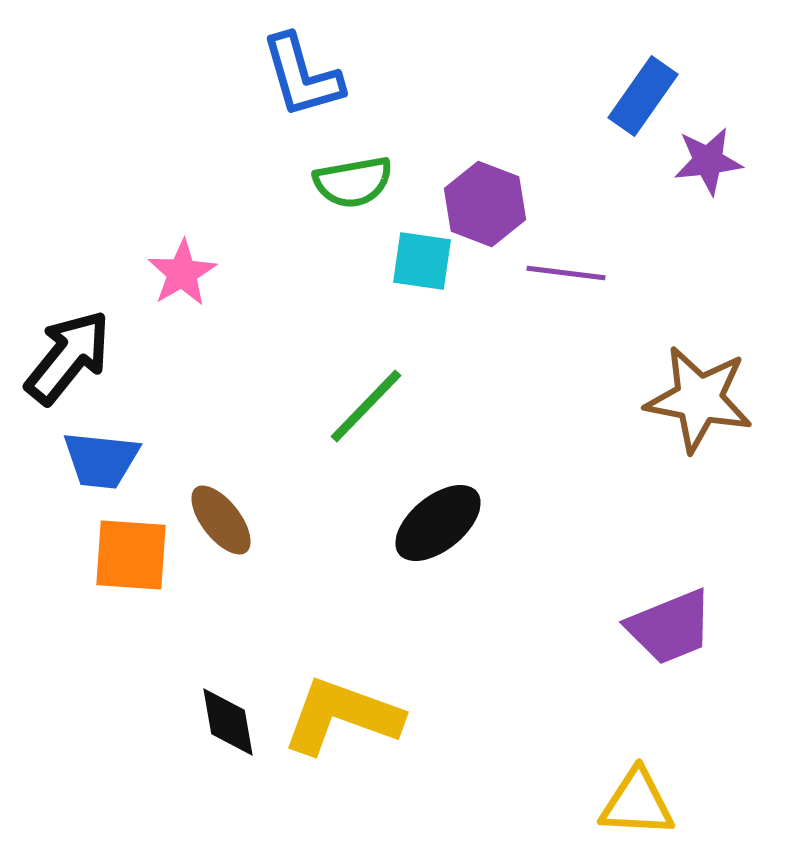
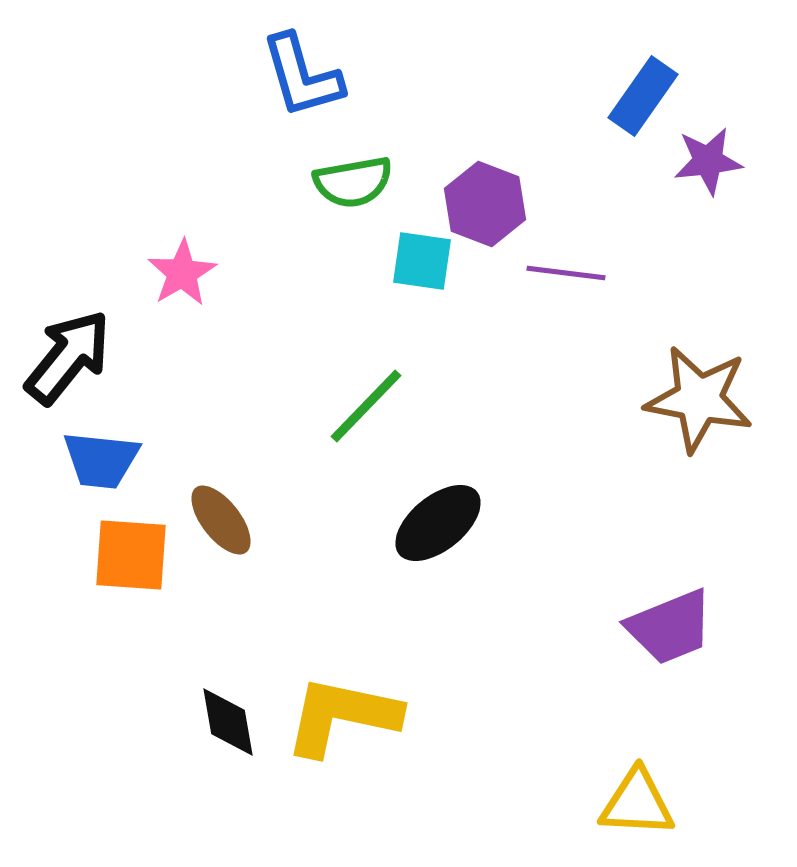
yellow L-shape: rotated 8 degrees counterclockwise
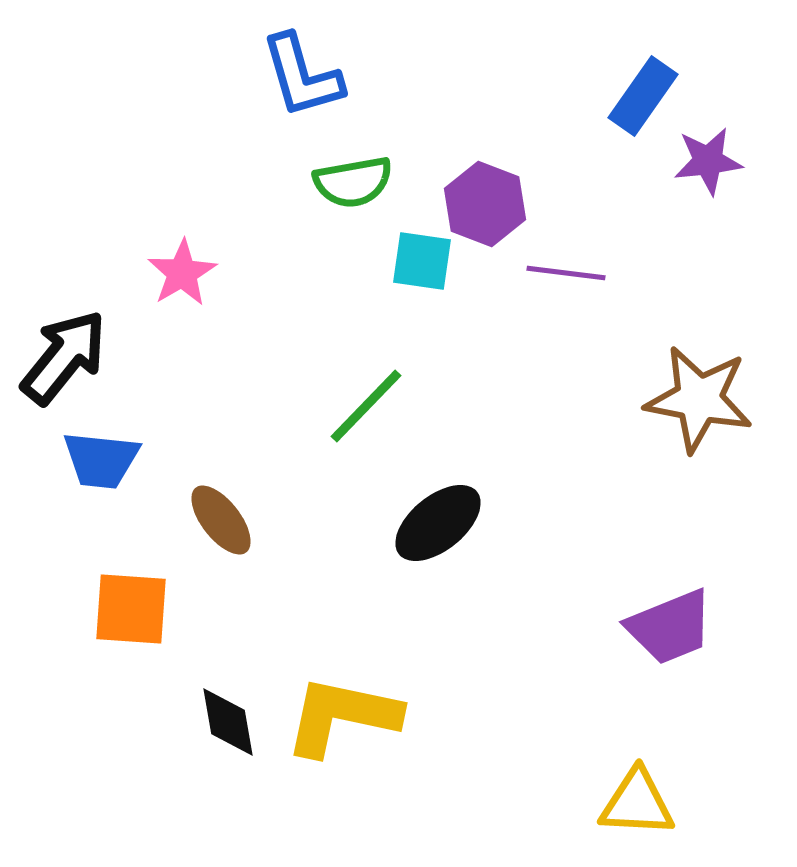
black arrow: moved 4 px left
orange square: moved 54 px down
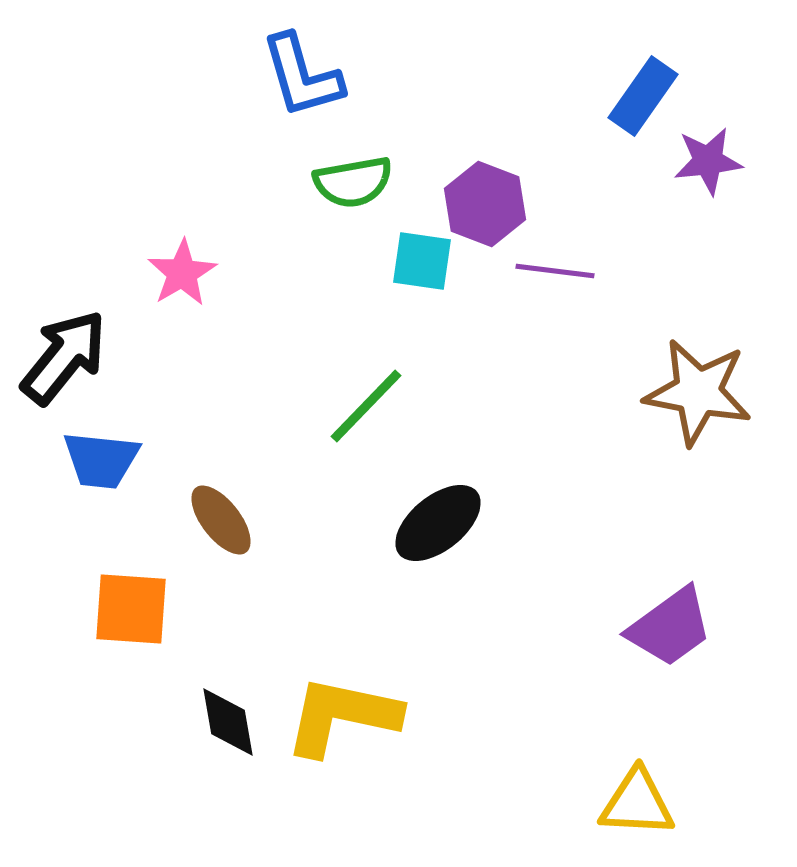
purple line: moved 11 px left, 2 px up
brown star: moved 1 px left, 7 px up
purple trapezoid: rotated 14 degrees counterclockwise
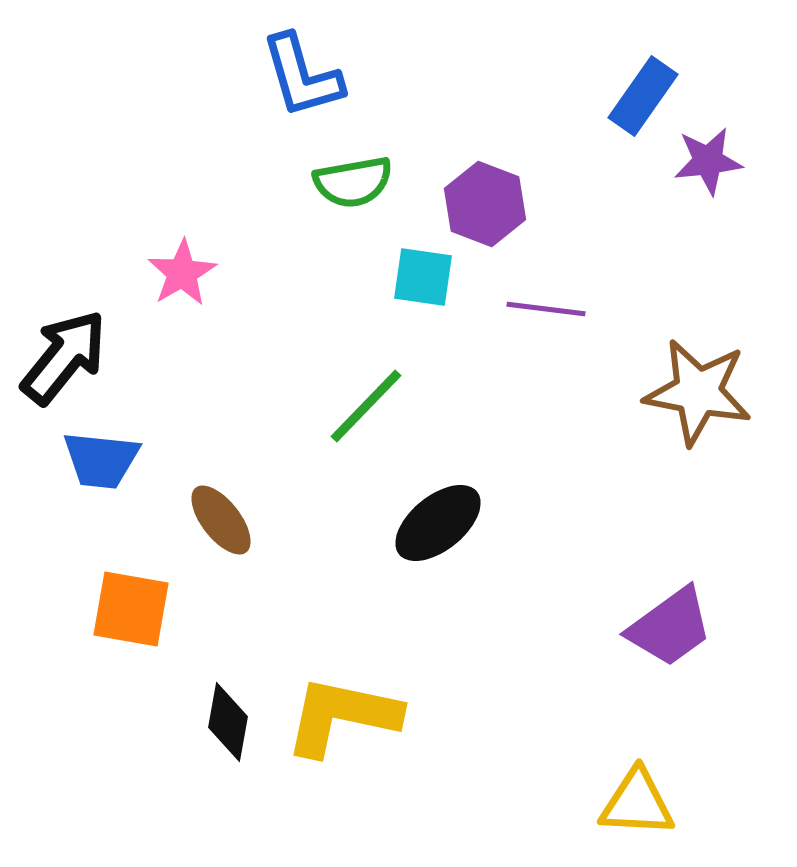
cyan square: moved 1 px right, 16 px down
purple line: moved 9 px left, 38 px down
orange square: rotated 6 degrees clockwise
black diamond: rotated 20 degrees clockwise
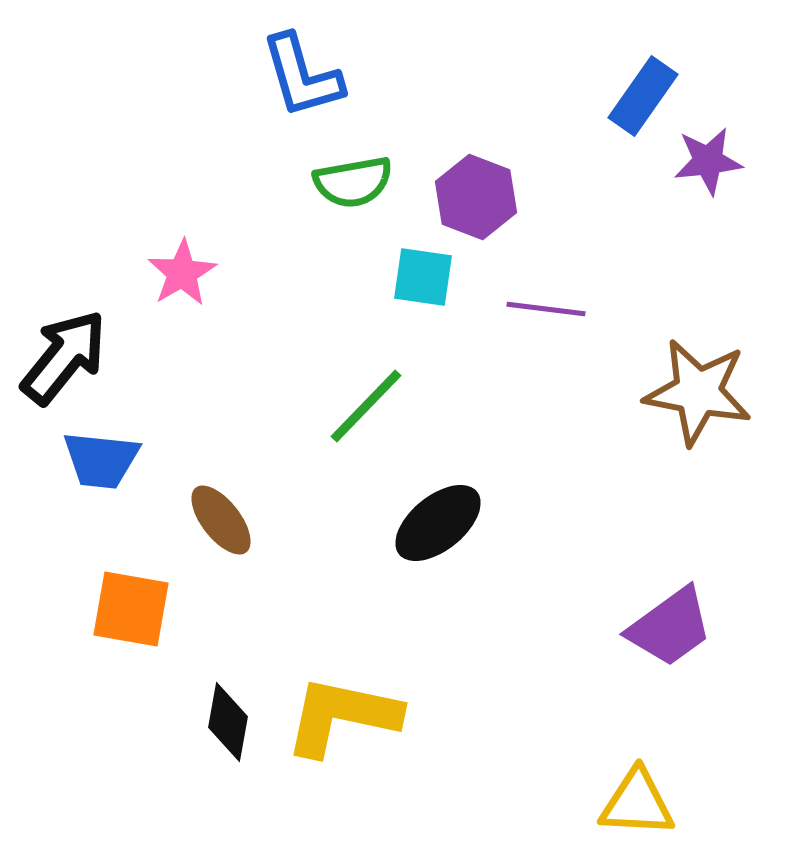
purple hexagon: moved 9 px left, 7 px up
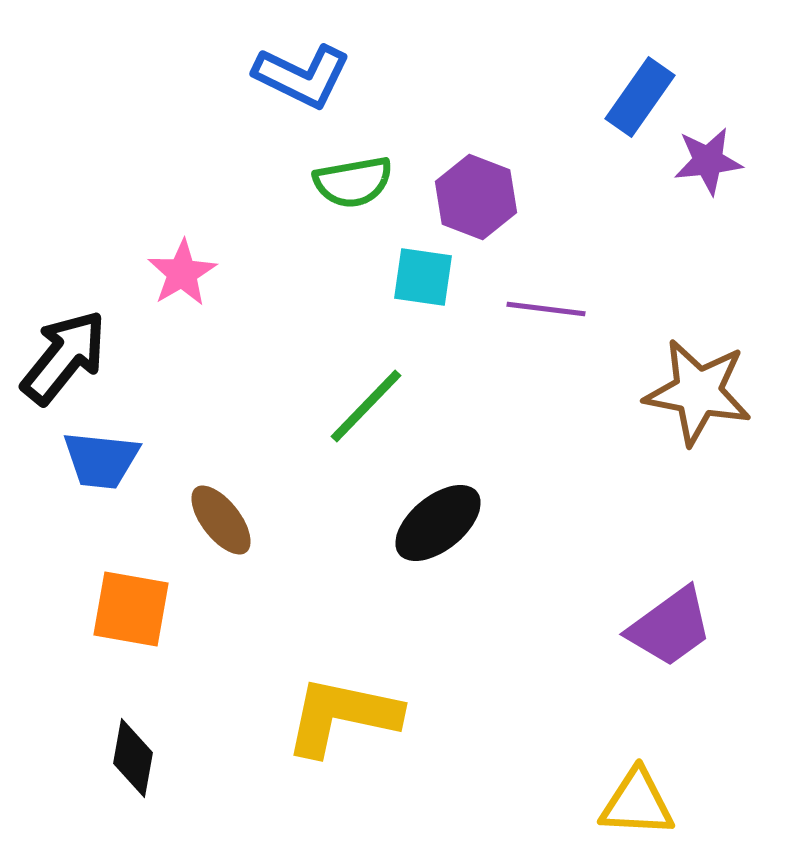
blue L-shape: rotated 48 degrees counterclockwise
blue rectangle: moved 3 px left, 1 px down
black diamond: moved 95 px left, 36 px down
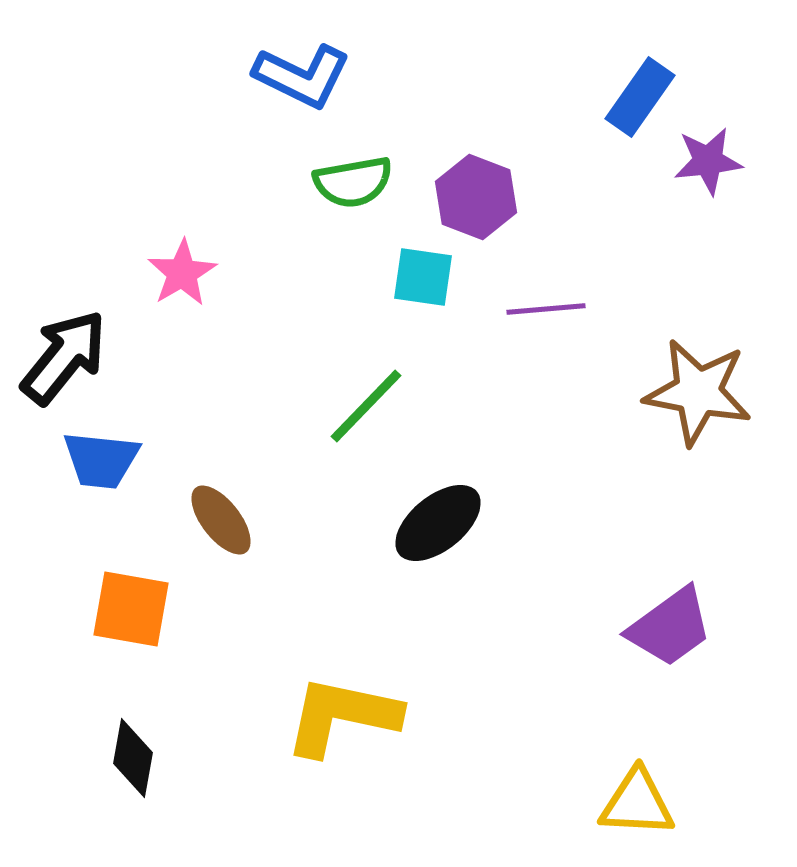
purple line: rotated 12 degrees counterclockwise
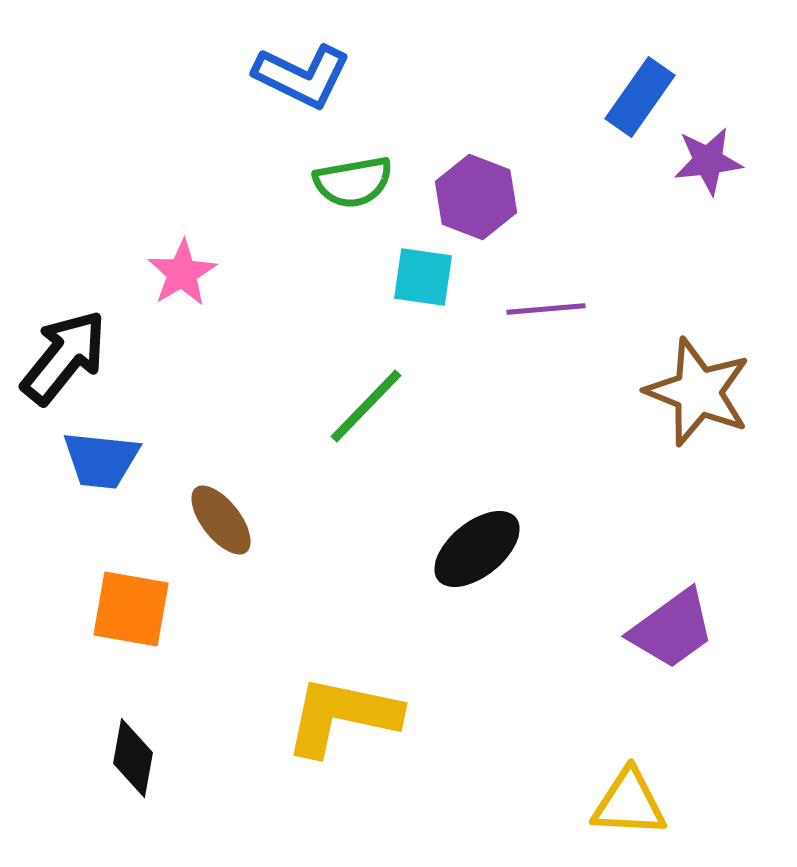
brown star: rotated 11 degrees clockwise
black ellipse: moved 39 px right, 26 px down
purple trapezoid: moved 2 px right, 2 px down
yellow triangle: moved 8 px left
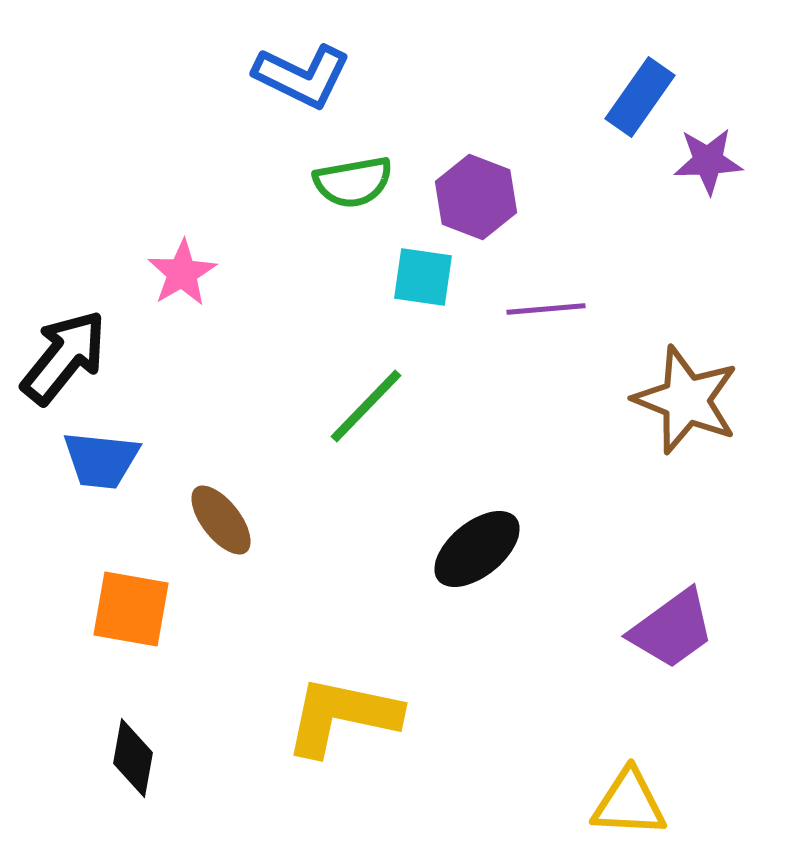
purple star: rotated 4 degrees clockwise
brown star: moved 12 px left, 8 px down
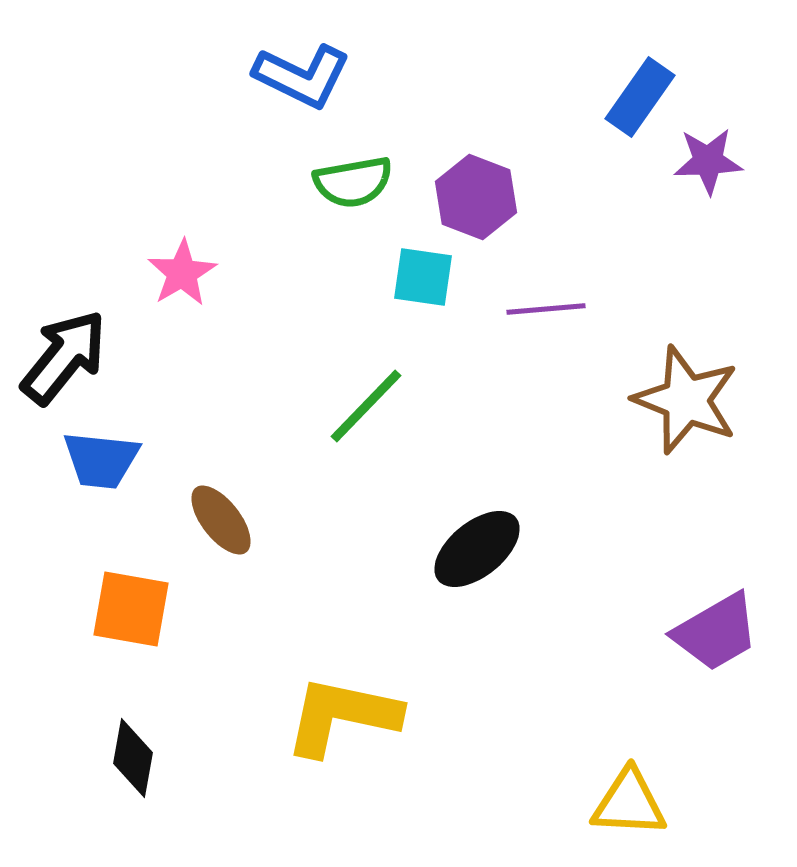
purple trapezoid: moved 44 px right, 3 px down; rotated 6 degrees clockwise
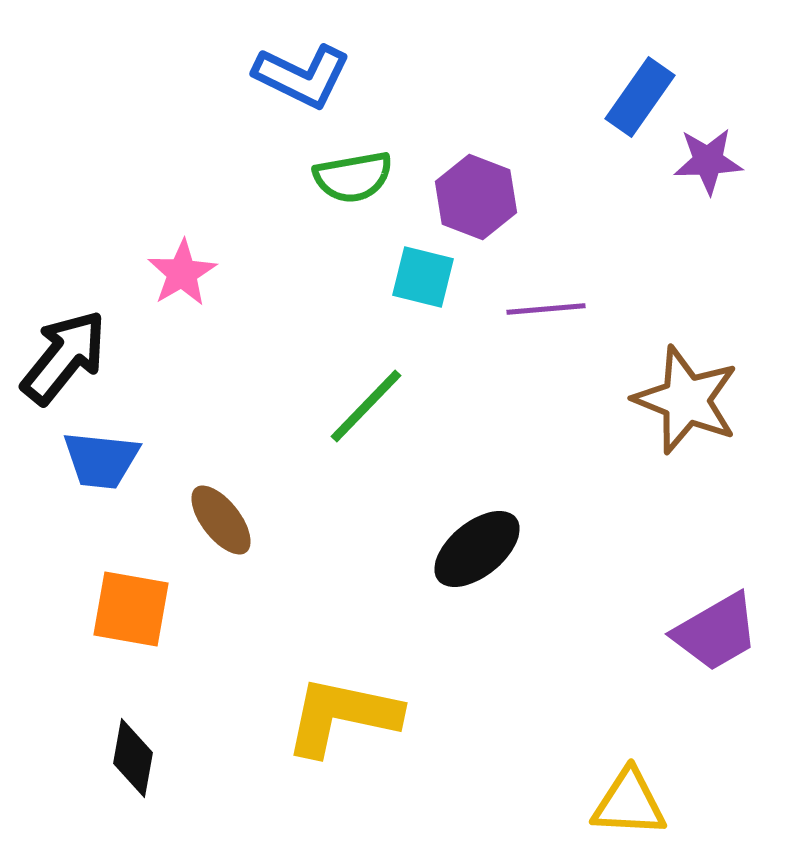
green semicircle: moved 5 px up
cyan square: rotated 6 degrees clockwise
